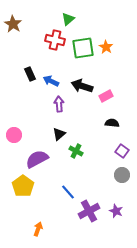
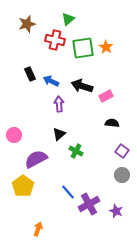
brown star: moved 14 px right; rotated 24 degrees clockwise
purple semicircle: moved 1 px left
purple cross: moved 7 px up
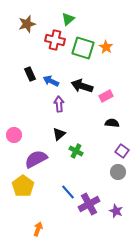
green square: rotated 25 degrees clockwise
gray circle: moved 4 px left, 3 px up
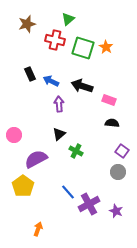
pink rectangle: moved 3 px right, 4 px down; rotated 48 degrees clockwise
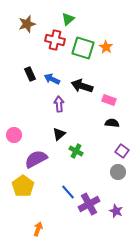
blue arrow: moved 1 px right, 2 px up
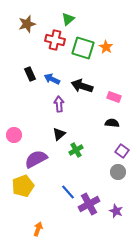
pink rectangle: moved 5 px right, 3 px up
green cross: moved 1 px up; rotated 32 degrees clockwise
yellow pentagon: rotated 15 degrees clockwise
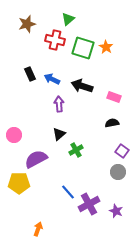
black semicircle: rotated 16 degrees counterclockwise
yellow pentagon: moved 4 px left, 3 px up; rotated 20 degrees clockwise
